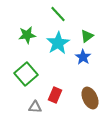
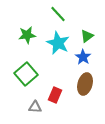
cyan star: rotated 15 degrees counterclockwise
brown ellipse: moved 5 px left, 14 px up; rotated 40 degrees clockwise
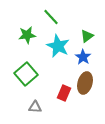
green line: moved 7 px left, 3 px down
cyan star: moved 3 px down
brown ellipse: moved 1 px up
red rectangle: moved 9 px right, 2 px up
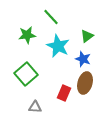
blue star: moved 2 px down; rotated 14 degrees counterclockwise
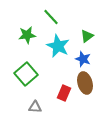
brown ellipse: rotated 30 degrees counterclockwise
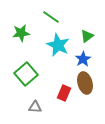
green line: rotated 12 degrees counterclockwise
green star: moved 6 px left, 2 px up
cyan star: moved 1 px up
blue star: rotated 21 degrees clockwise
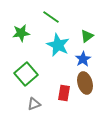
red rectangle: rotated 14 degrees counterclockwise
gray triangle: moved 1 px left, 3 px up; rotated 24 degrees counterclockwise
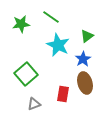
green star: moved 9 px up
red rectangle: moved 1 px left, 1 px down
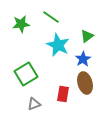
green square: rotated 10 degrees clockwise
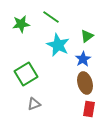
red rectangle: moved 26 px right, 15 px down
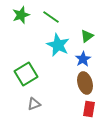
green star: moved 9 px up; rotated 12 degrees counterclockwise
